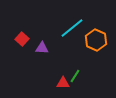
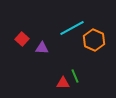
cyan line: rotated 10 degrees clockwise
orange hexagon: moved 2 px left
green line: rotated 56 degrees counterclockwise
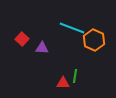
cyan line: rotated 50 degrees clockwise
green line: rotated 32 degrees clockwise
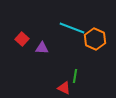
orange hexagon: moved 1 px right, 1 px up
red triangle: moved 1 px right, 5 px down; rotated 24 degrees clockwise
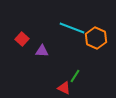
orange hexagon: moved 1 px right, 1 px up
purple triangle: moved 3 px down
green line: rotated 24 degrees clockwise
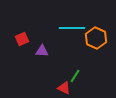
cyan line: rotated 20 degrees counterclockwise
red square: rotated 24 degrees clockwise
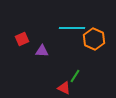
orange hexagon: moved 2 px left, 1 px down
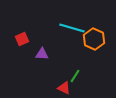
cyan line: rotated 15 degrees clockwise
purple triangle: moved 3 px down
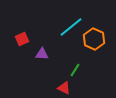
cyan line: moved 1 px left, 1 px up; rotated 55 degrees counterclockwise
green line: moved 6 px up
